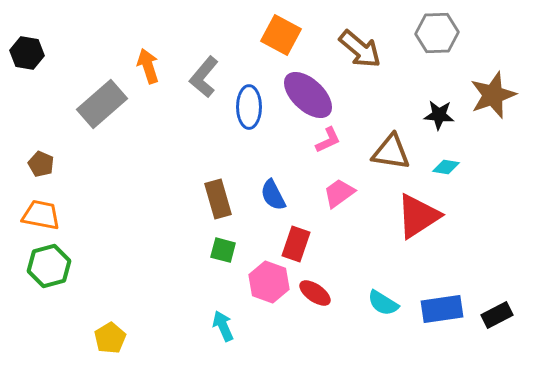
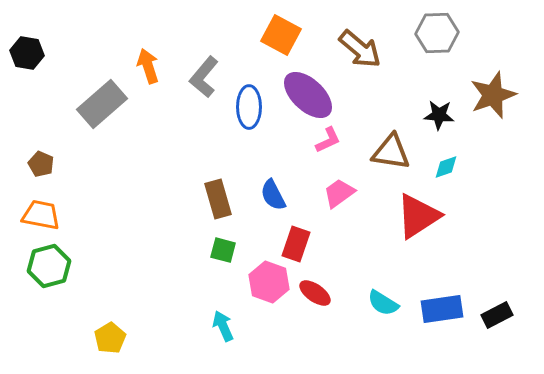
cyan diamond: rotated 28 degrees counterclockwise
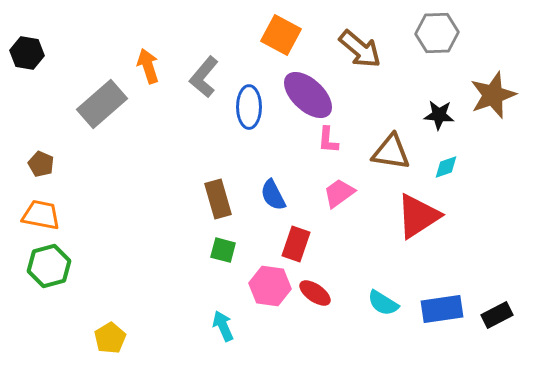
pink L-shape: rotated 120 degrees clockwise
pink hexagon: moved 1 px right, 4 px down; rotated 12 degrees counterclockwise
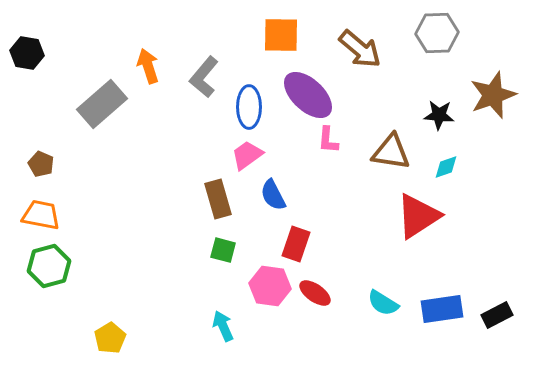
orange square: rotated 27 degrees counterclockwise
pink trapezoid: moved 92 px left, 38 px up
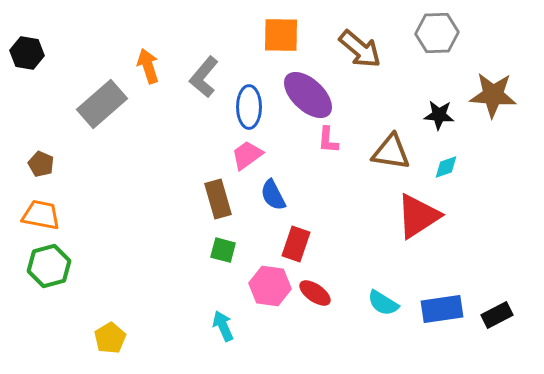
brown star: rotated 24 degrees clockwise
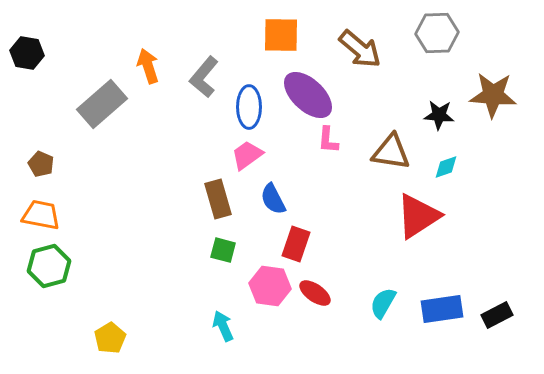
blue semicircle: moved 4 px down
cyan semicircle: rotated 88 degrees clockwise
